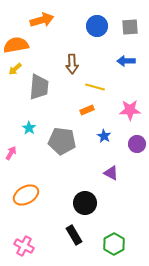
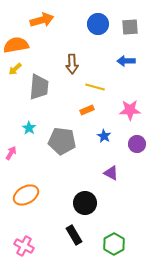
blue circle: moved 1 px right, 2 px up
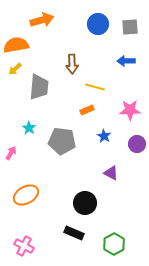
black rectangle: moved 2 px up; rotated 36 degrees counterclockwise
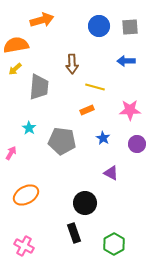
blue circle: moved 1 px right, 2 px down
blue star: moved 1 px left, 2 px down
black rectangle: rotated 48 degrees clockwise
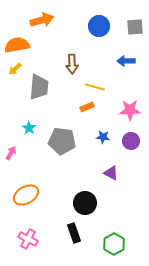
gray square: moved 5 px right
orange semicircle: moved 1 px right
orange rectangle: moved 3 px up
blue star: moved 1 px up; rotated 24 degrees counterclockwise
purple circle: moved 6 px left, 3 px up
pink cross: moved 4 px right, 7 px up
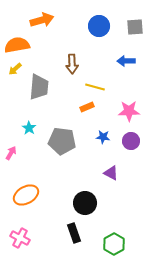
pink star: moved 1 px left, 1 px down
pink cross: moved 8 px left, 1 px up
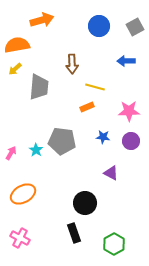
gray square: rotated 24 degrees counterclockwise
cyan star: moved 7 px right, 22 px down
orange ellipse: moved 3 px left, 1 px up
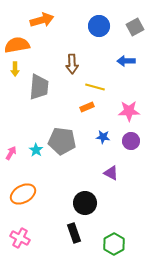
yellow arrow: rotated 48 degrees counterclockwise
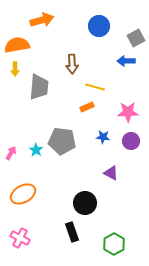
gray square: moved 1 px right, 11 px down
pink star: moved 1 px left, 1 px down
black rectangle: moved 2 px left, 1 px up
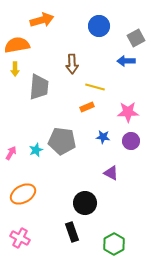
cyan star: rotated 16 degrees clockwise
